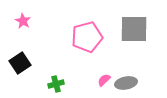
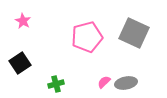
gray square: moved 4 px down; rotated 24 degrees clockwise
pink semicircle: moved 2 px down
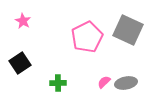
gray square: moved 6 px left, 3 px up
pink pentagon: rotated 12 degrees counterclockwise
green cross: moved 2 px right, 1 px up; rotated 14 degrees clockwise
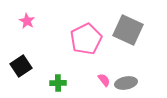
pink star: moved 4 px right
pink pentagon: moved 1 px left, 2 px down
black square: moved 1 px right, 3 px down
pink semicircle: moved 2 px up; rotated 96 degrees clockwise
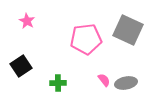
pink pentagon: rotated 20 degrees clockwise
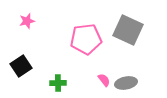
pink star: rotated 28 degrees clockwise
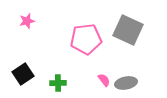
black square: moved 2 px right, 8 px down
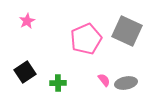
pink star: rotated 14 degrees counterclockwise
gray square: moved 1 px left, 1 px down
pink pentagon: rotated 16 degrees counterclockwise
black square: moved 2 px right, 2 px up
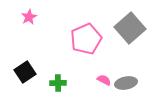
pink star: moved 2 px right, 4 px up
gray square: moved 3 px right, 3 px up; rotated 24 degrees clockwise
pink semicircle: rotated 24 degrees counterclockwise
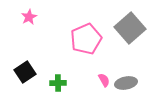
pink semicircle: rotated 32 degrees clockwise
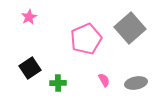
black square: moved 5 px right, 4 px up
gray ellipse: moved 10 px right
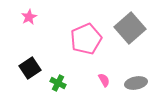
green cross: rotated 28 degrees clockwise
